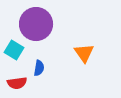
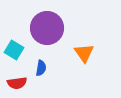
purple circle: moved 11 px right, 4 px down
blue semicircle: moved 2 px right
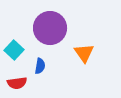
purple circle: moved 3 px right
cyan square: rotated 12 degrees clockwise
blue semicircle: moved 1 px left, 2 px up
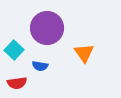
purple circle: moved 3 px left
blue semicircle: rotated 91 degrees clockwise
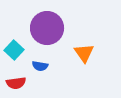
red semicircle: moved 1 px left
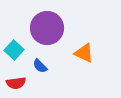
orange triangle: rotated 30 degrees counterclockwise
blue semicircle: rotated 35 degrees clockwise
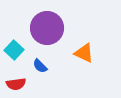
red semicircle: moved 1 px down
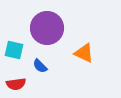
cyan square: rotated 30 degrees counterclockwise
